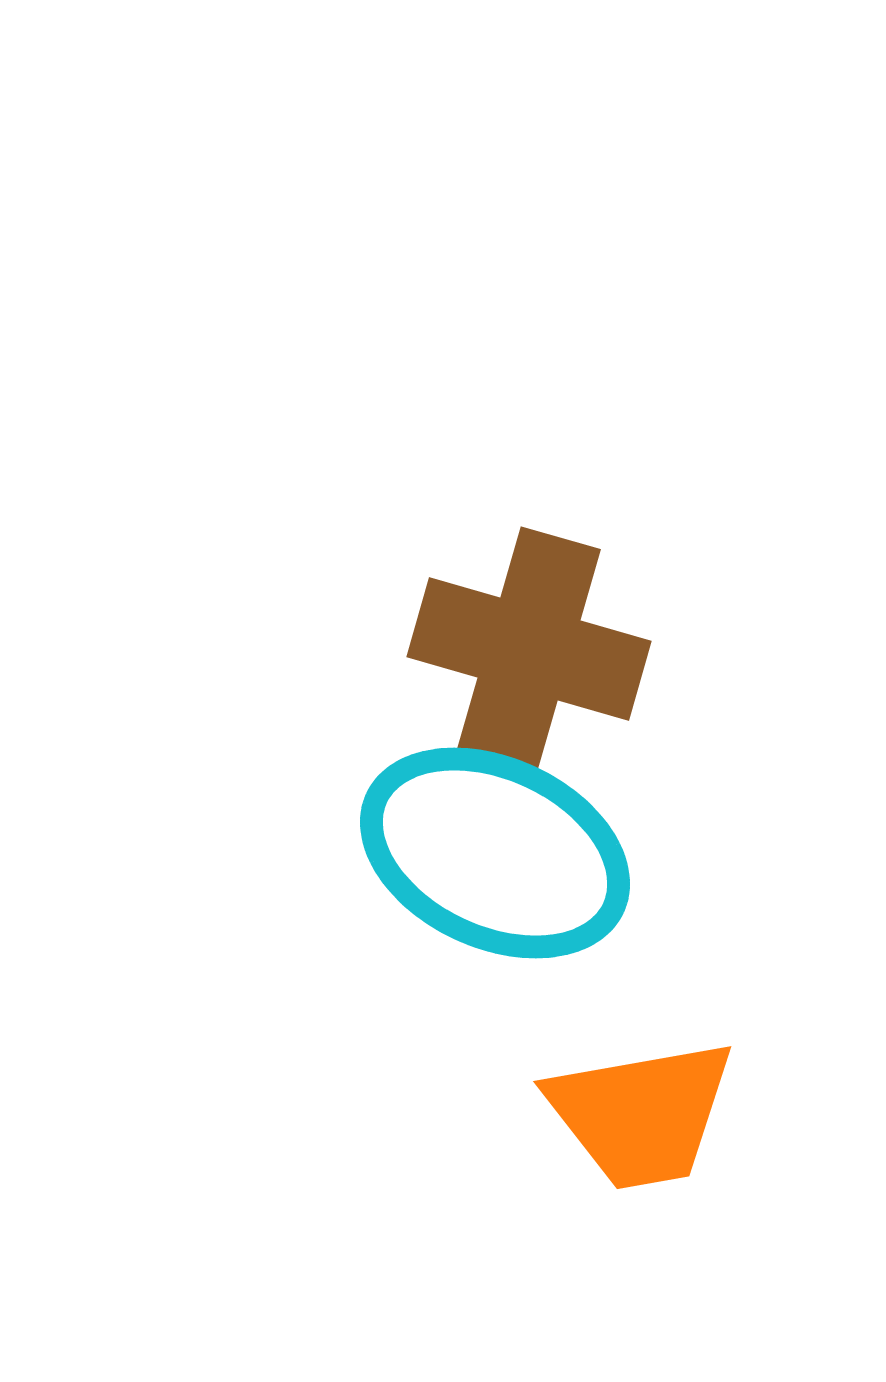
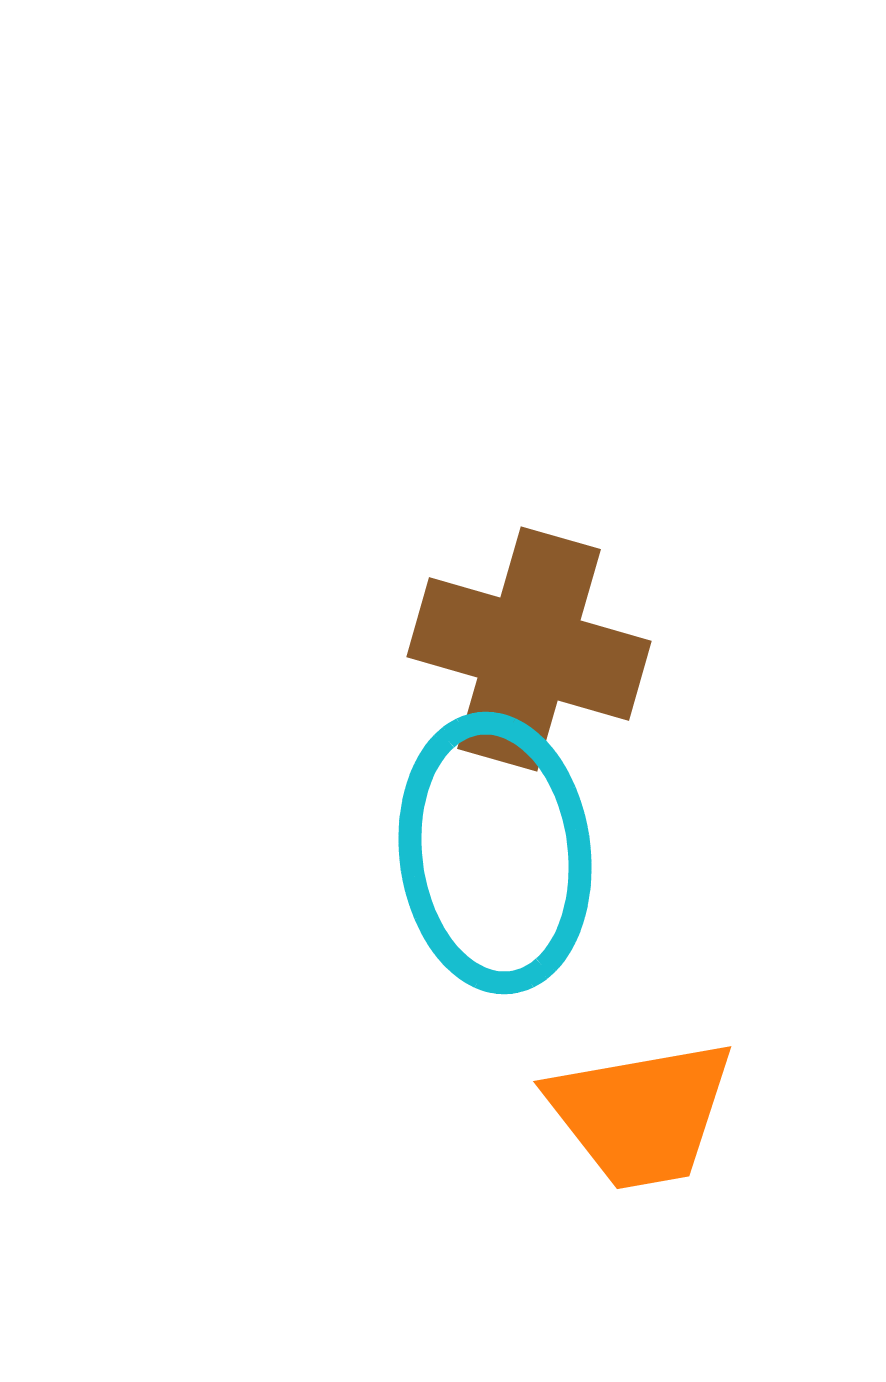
cyan ellipse: rotated 58 degrees clockwise
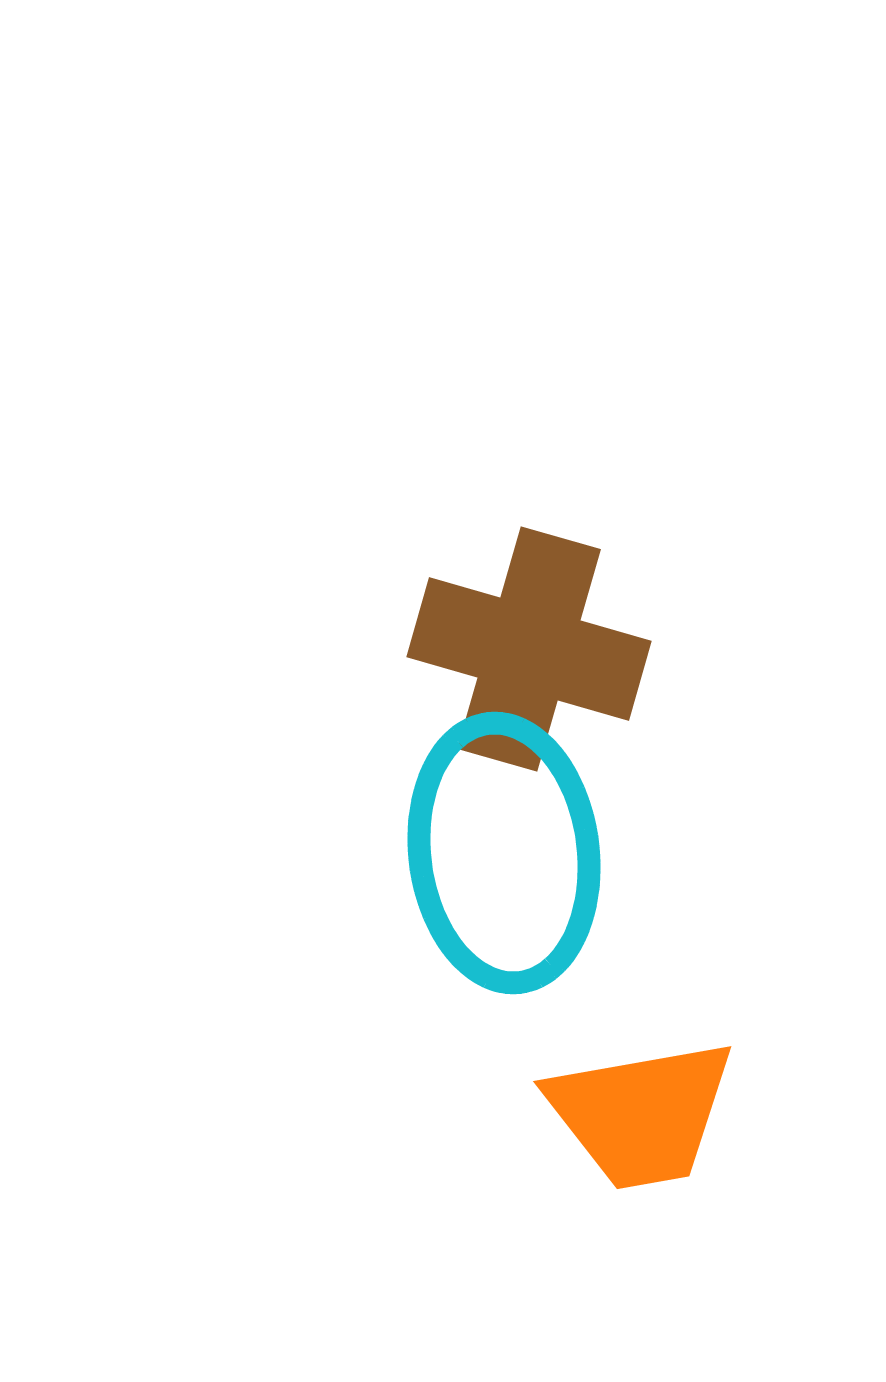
cyan ellipse: moved 9 px right
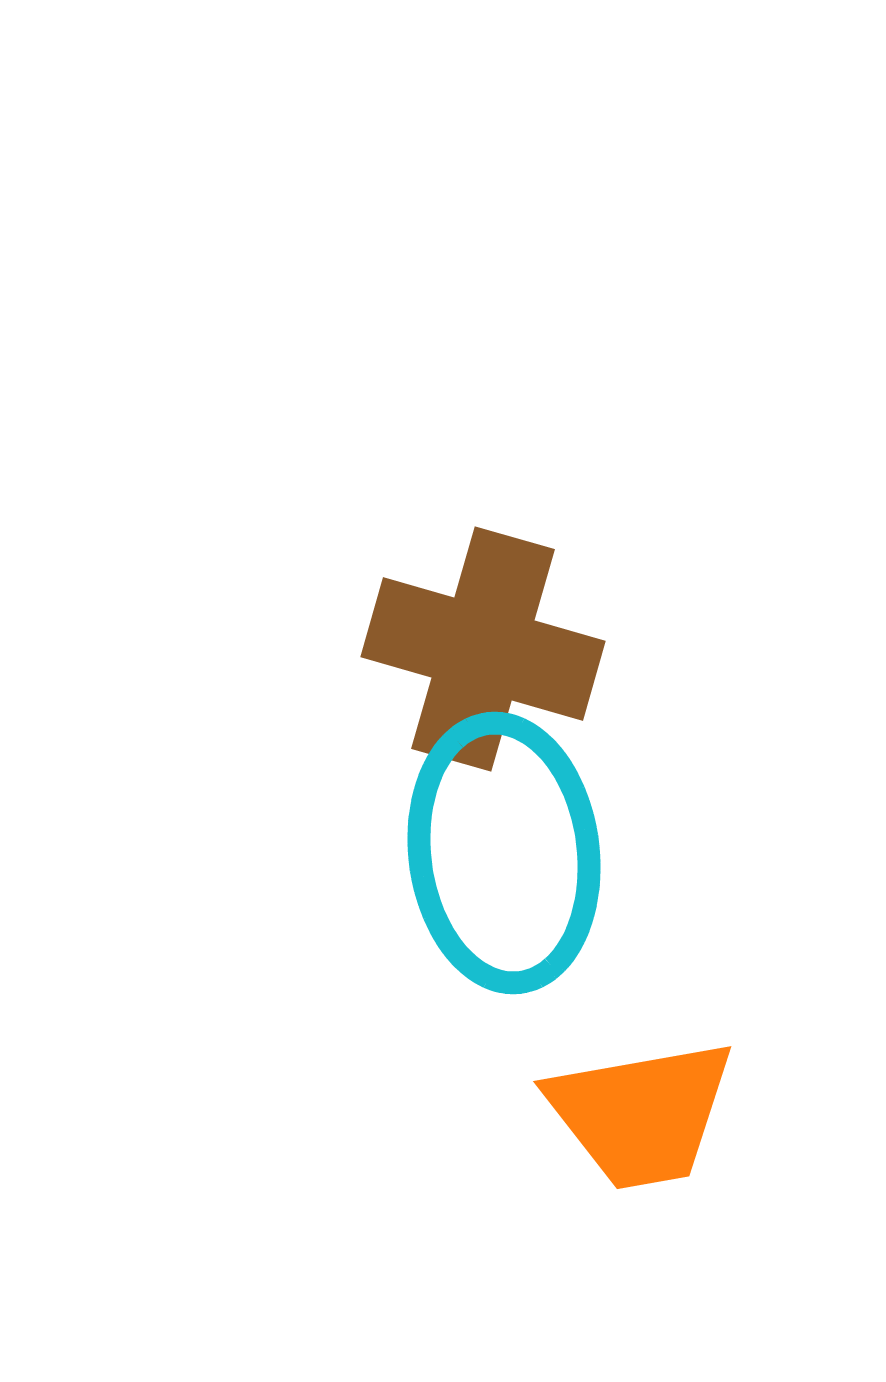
brown cross: moved 46 px left
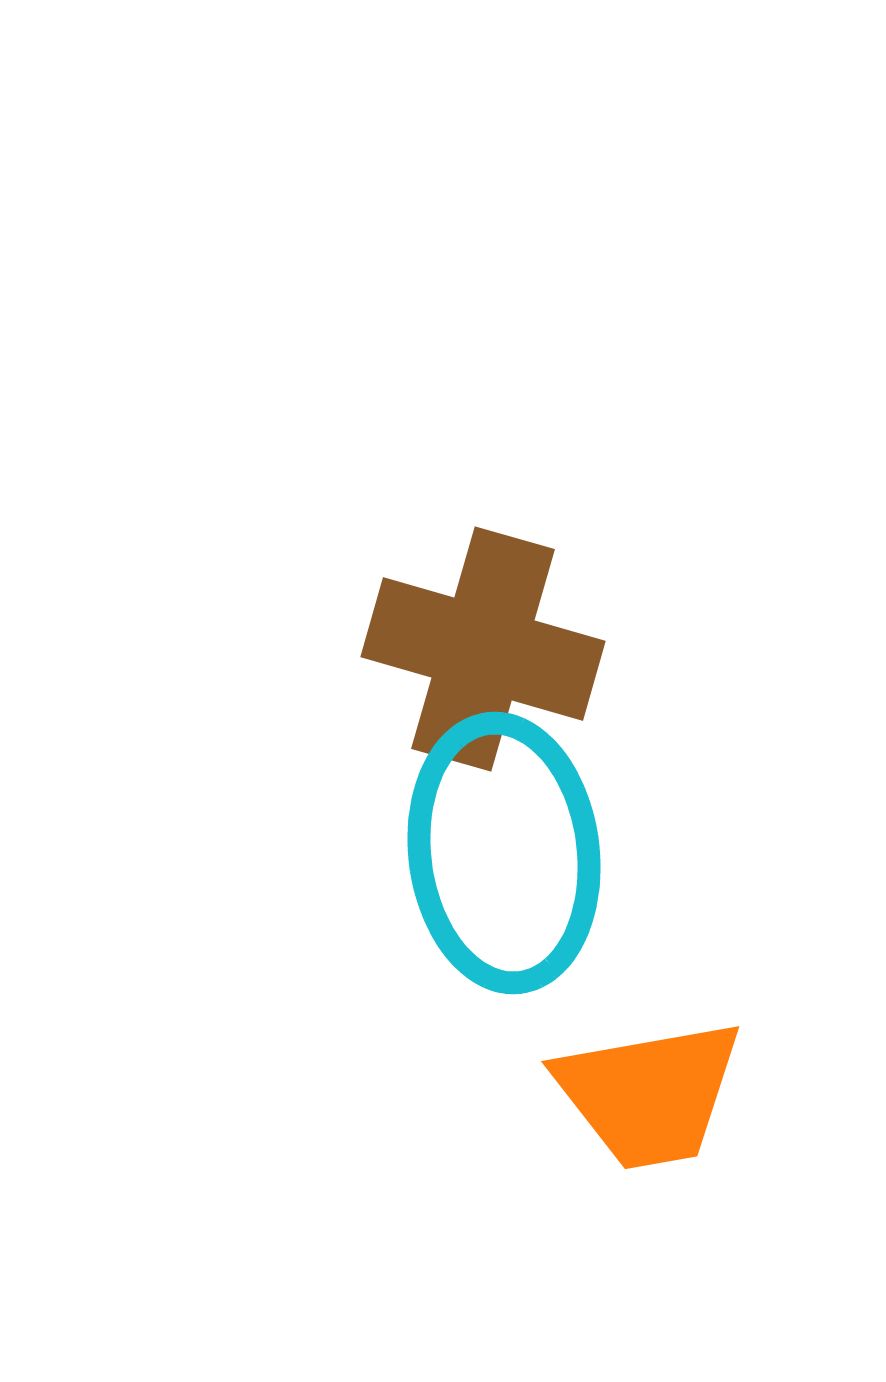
orange trapezoid: moved 8 px right, 20 px up
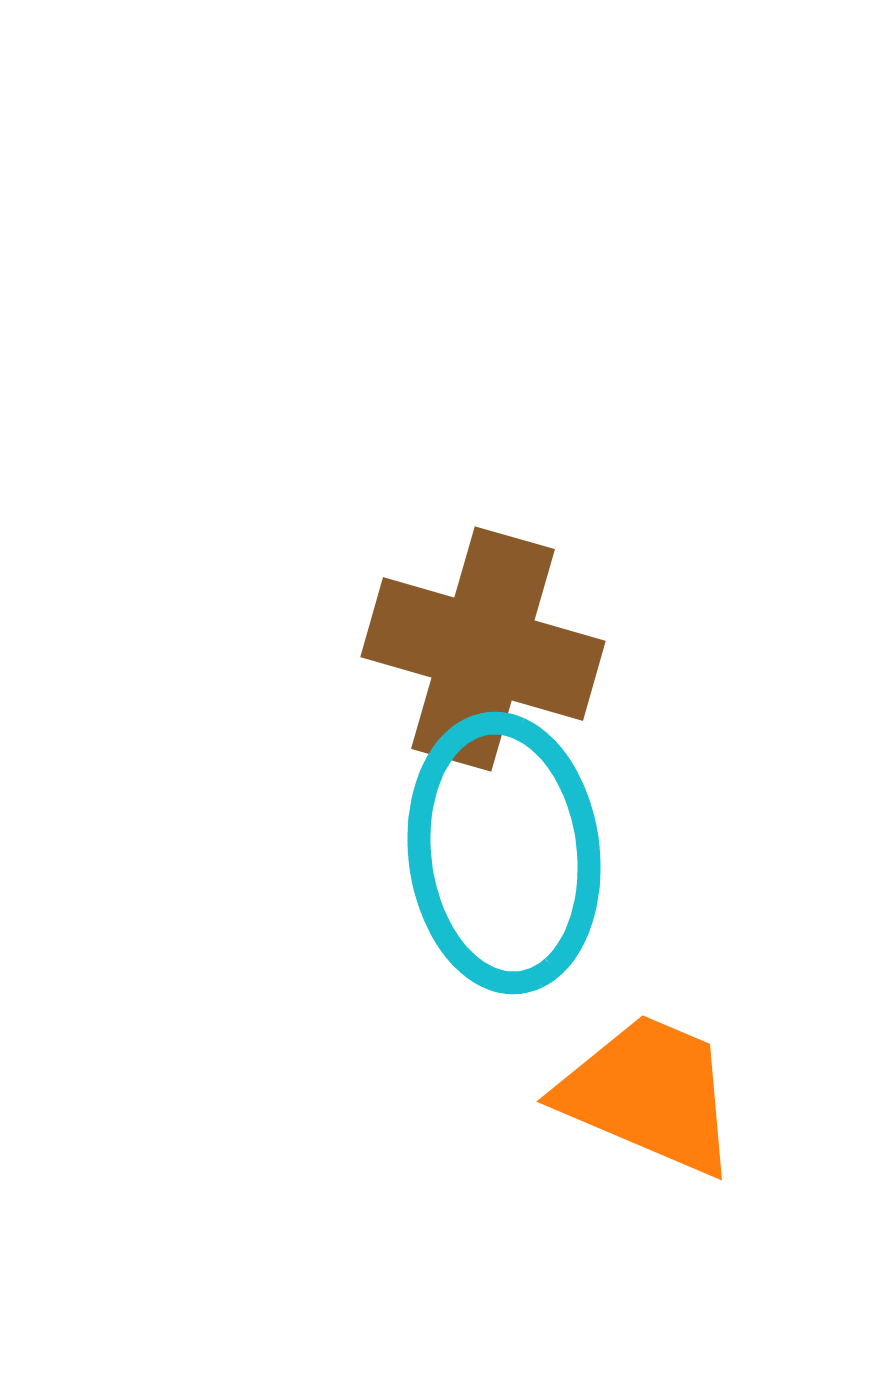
orange trapezoid: rotated 147 degrees counterclockwise
